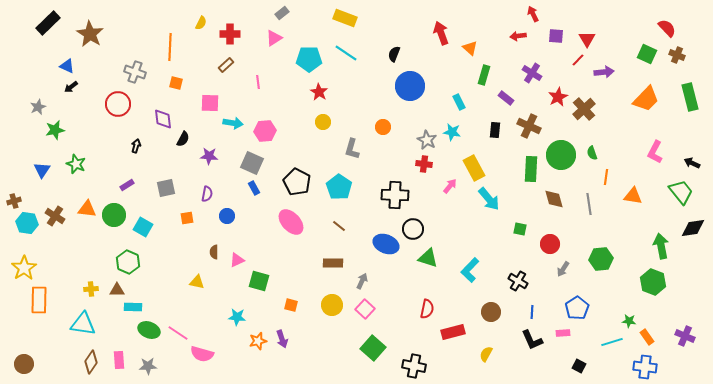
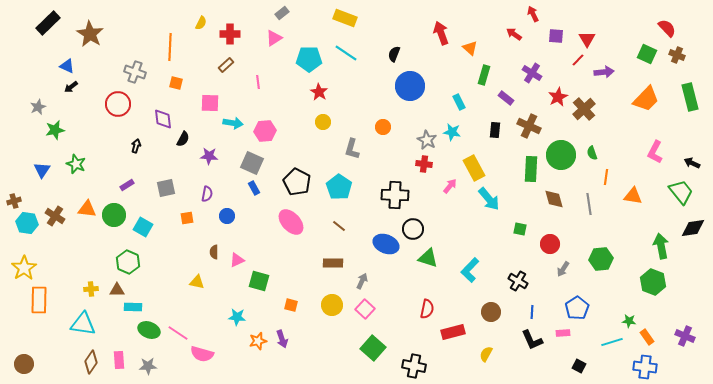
red arrow at (518, 36): moved 4 px left, 2 px up; rotated 42 degrees clockwise
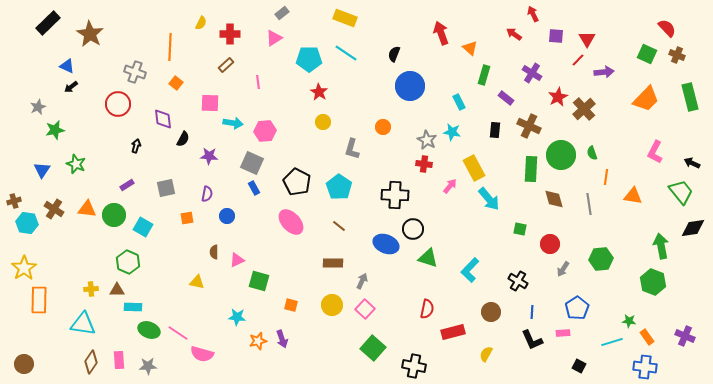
orange square at (176, 83): rotated 24 degrees clockwise
brown cross at (55, 216): moved 1 px left, 7 px up
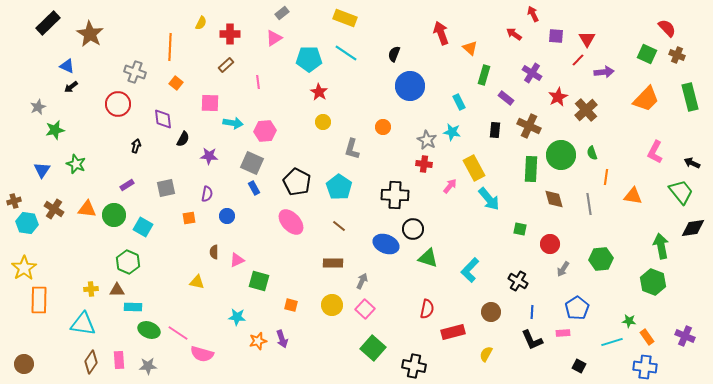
brown cross at (584, 109): moved 2 px right, 1 px down
orange square at (187, 218): moved 2 px right
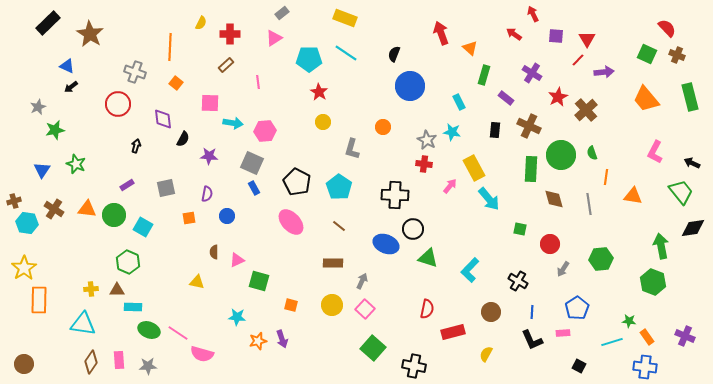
orange trapezoid at (646, 99): rotated 96 degrees clockwise
